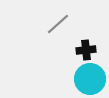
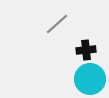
gray line: moved 1 px left
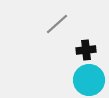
cyan circle: moved 1 px left, 1 px down
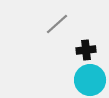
cyan circle: moved 1 px right
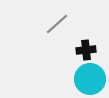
cyan circle: moved 1 px up
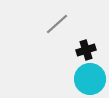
black cross: rotated 12 degrees counterclockwise
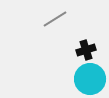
gray line: moved 2 px left, 5 px up; rotated 10 degrees clockwise
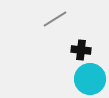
black cross: moved 5 px left; rotated 24 degrees clockwise
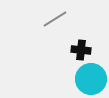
cyan circle: moved 1 px right
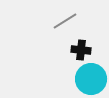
gray line: moved 10 px right, 2 px down
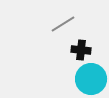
gray line: moved 2 px left, 3 px down
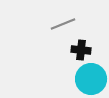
gray line: rotated 10 degrees clockwise
